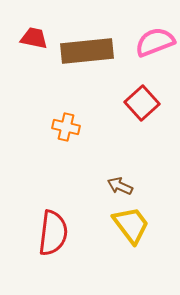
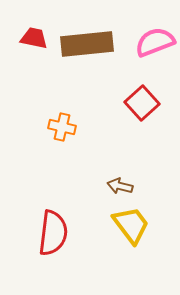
brown rectangle: moved 7 px up
orange cross: moved 4 px left
brown arrow: rotated 10 degrees counterclockwise
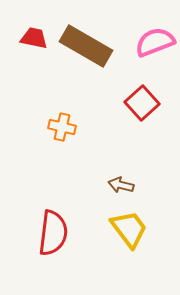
brown rectangle: moved 1 px left, 2 px down; rotated 36 degrees clockwise
brown arrow: moved 1 px right, 1 px up
yellow trapezoid: moved 2 px left, 4 px down
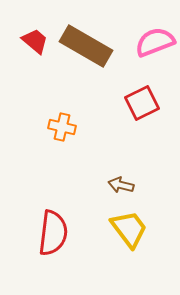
red trapezoid: moved 1 px right, 3 px down; rotated 28 degrees clockwise
red square: rotated 16 degrees clockwise
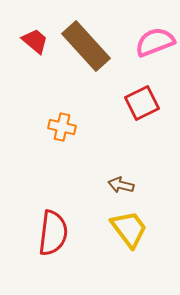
brown rectangle: rotated 18 degrees clockwise
